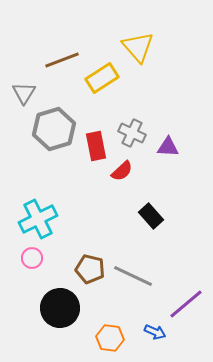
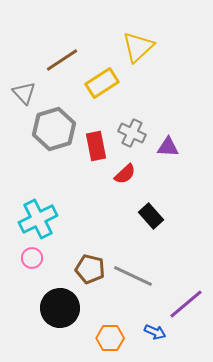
yellow triangle: rotated 28 degrees clockwise
brown line: rotated 12 degrees counterclockwise
yellow rectangle: moved 5 px down
gray triangle: rotated 15 degrees counterclockwise
red semicircle: moved 3 px right, 3 px down
orange hexagon: rotated 8 degrees counterclockwise
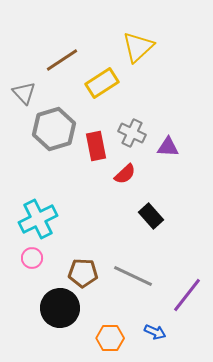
brown pentagon: moved 7 px left, 4 px down; rotated 12 degrees counterclockwise
purple line: moved 1 px right, 9 px up; rotated 12 degrees counterclockwise
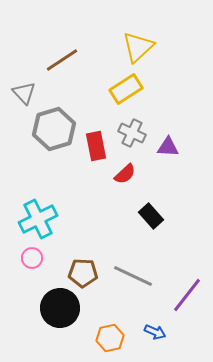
yellow rectangle: moved 24 px right, 6 px down
orange hexagon: rotated 12 degrees counterclockwise
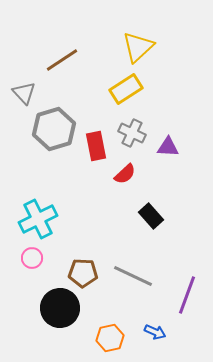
purple line: rotated 18 degrees counterclockwise
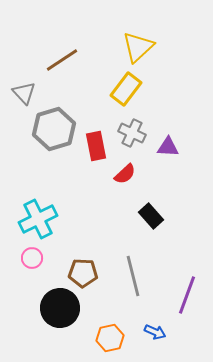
yellow rectangle: rotated 20 degrees counterclockwise
gray line: rotated 51 degrees clockwise
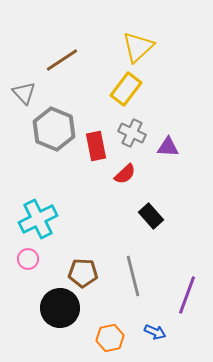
gray hexagon: rotated 21 degrees counterclockwise
pink circle: moved 4 px left, 1 px down
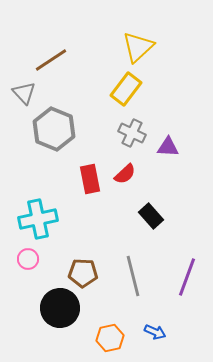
brown line: moved 11 px left
red rectangle: moved 6 px left, 33 px down
cyan cross: rotated 15 degrees clockwise
purple line: moved 18 px up
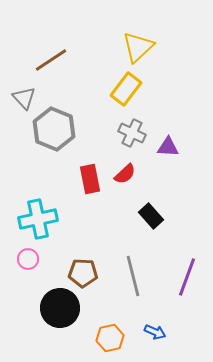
gray triangle: moved 5 px down
